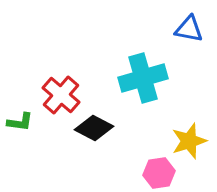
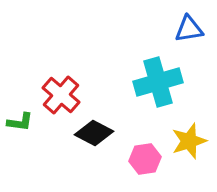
blue triangle: rotated 20 degrees counterclockwise
cyan cross: moved 15 px right, 4 px down
black diamond: moved 5 px down
pink hexagon: moved 14 px left, 14 px up
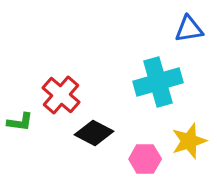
pink hexagon: rotated 8 degrees clockwise
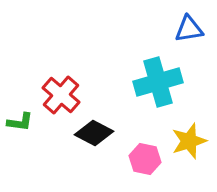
pink hexagon: rotated 12 degrees clockwise
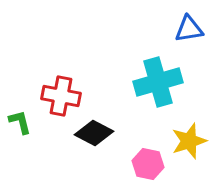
red cross: moved 1 px down; rotated 30 degrees counterclockwise
green L-shape: rotated 112 degrees counterclockwise
pink hexagon: moved 3 px right, 5 px down
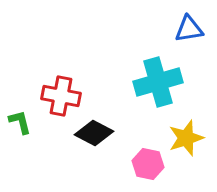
yellow star: moved 3 px left, 3 px up
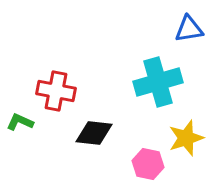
red cross: moved 5 px left, 5 px up
green L-shape: rotated 52 degrees counterclockwise
black diamond: rotated 21 degrees counterclockwise
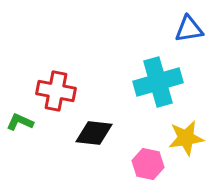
yellow star: rotated 9 degrees clockwise
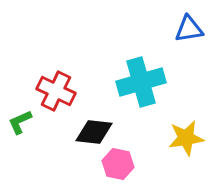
cyan cross: moved 17 px left
red cross: rotated 15 degrees clockwise
green L-shape: rotated 48 degrees counterclockwise
black diamond: moved 1 px up
pink hexagon: moved 30 px left
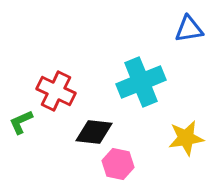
cyan cross: rotated 6 degrees counterclockwise
green L-shape: moved 1 px right
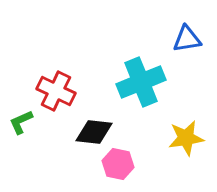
blue triangle: moved 2 px left, 10 px down
